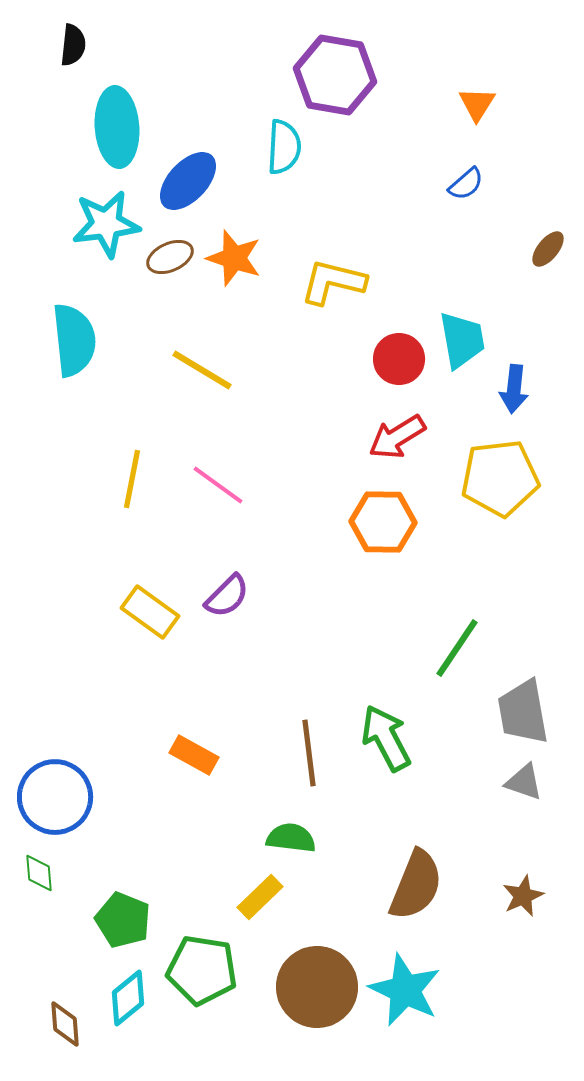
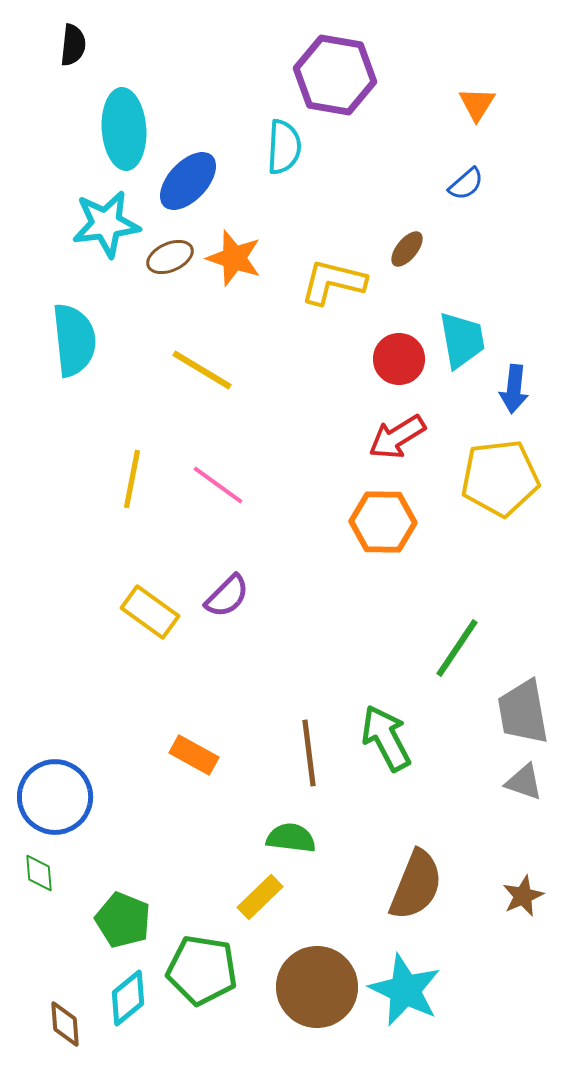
cyan ellipse at (117, 127): moved 7 px right, 2 px down
brown ellipse at (548, 249): moved 141 px left
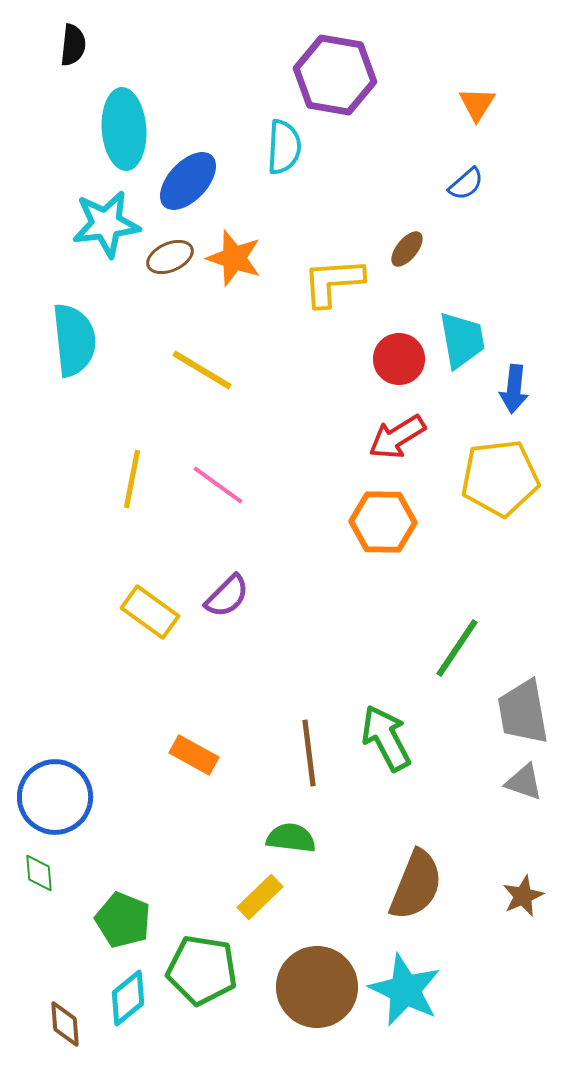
yellow L-shape at (333, 282): rotated 18 degrees counterclockwise
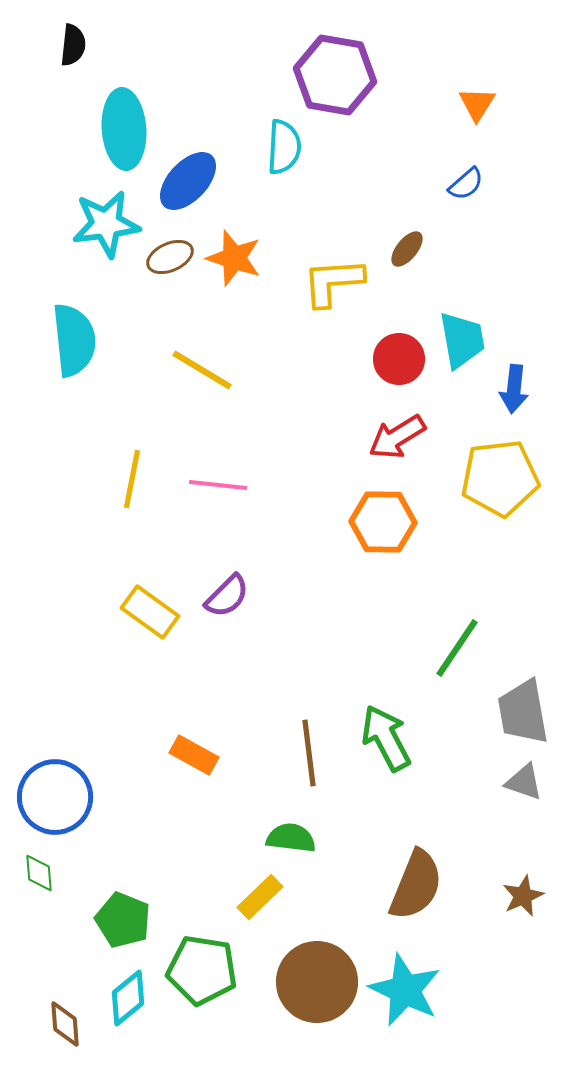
pink line at (218, 485): rotated 30 degrees counterclockwise
brown circle at (317, 987): moved 5 px up
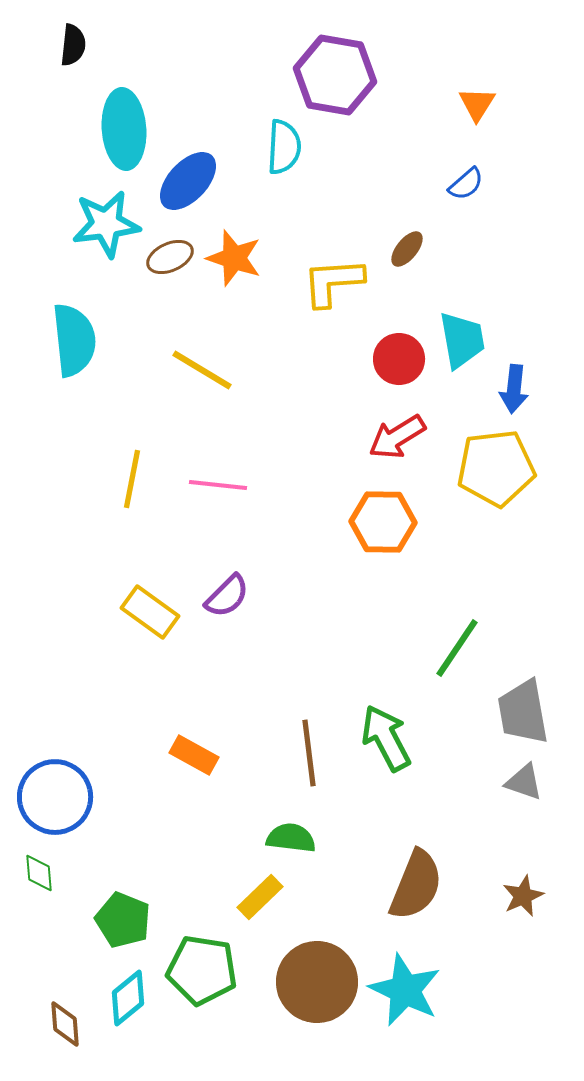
yellow pentagon at (500, 478): moved 4 px left, 10 px up
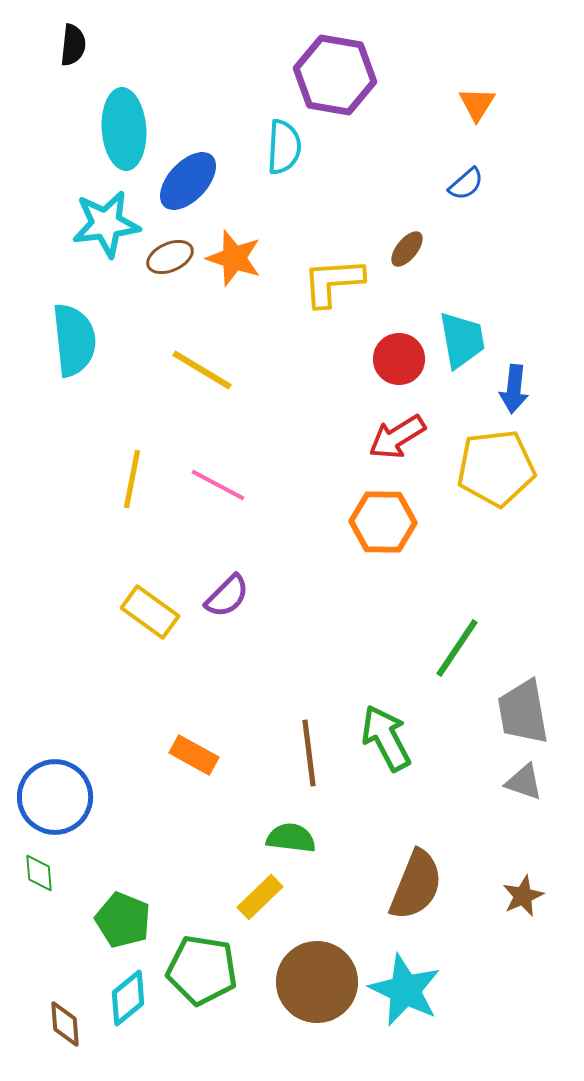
pink line at (218, 485): rotated 22 degrees clockwise
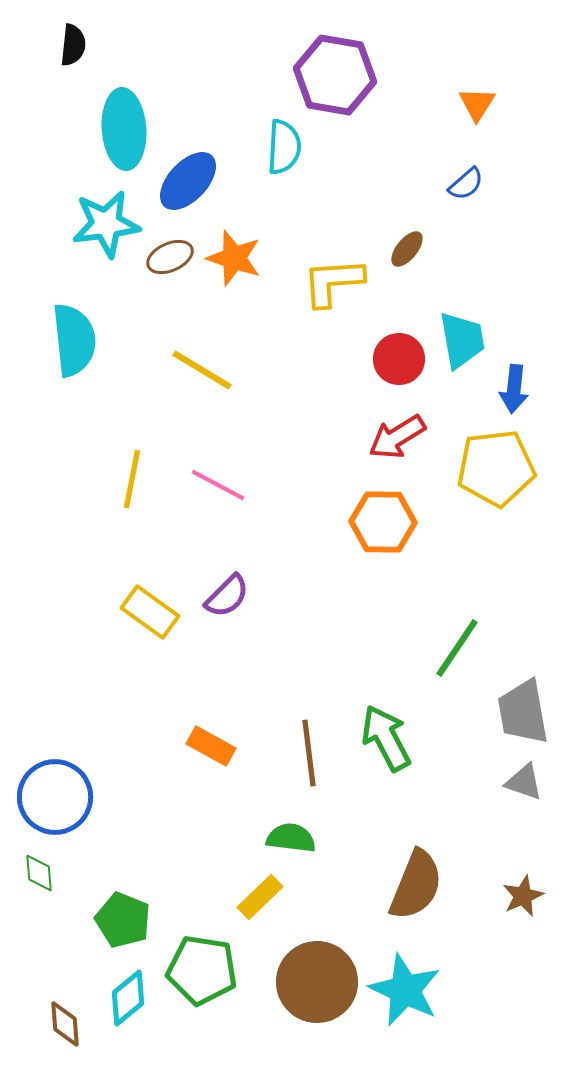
orange rectangle at (194, 755): moved 17 px right, 9 px up
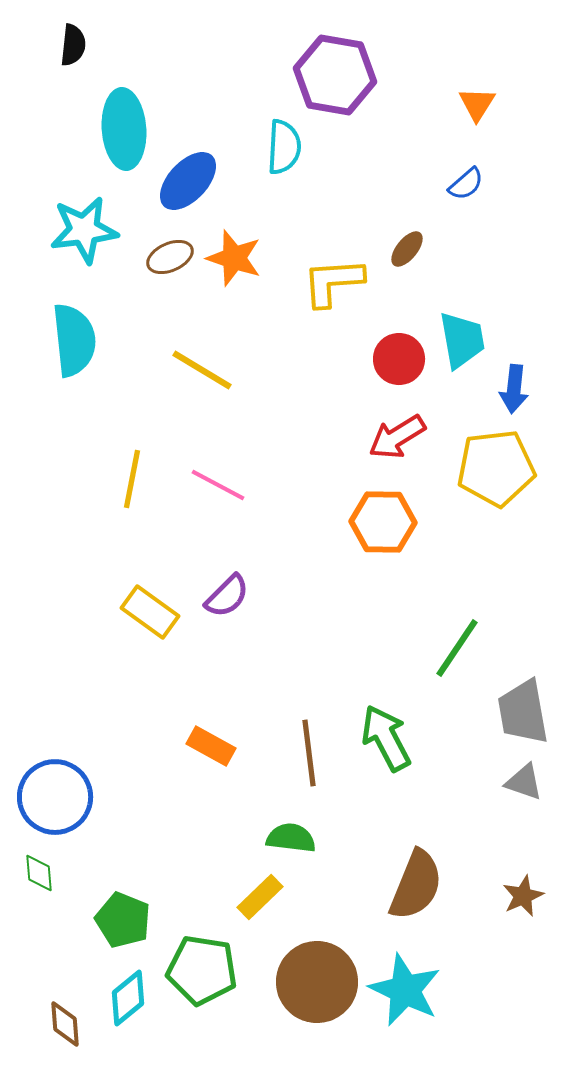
cyan star at (106, 224): moved 22 px left, 6 px down
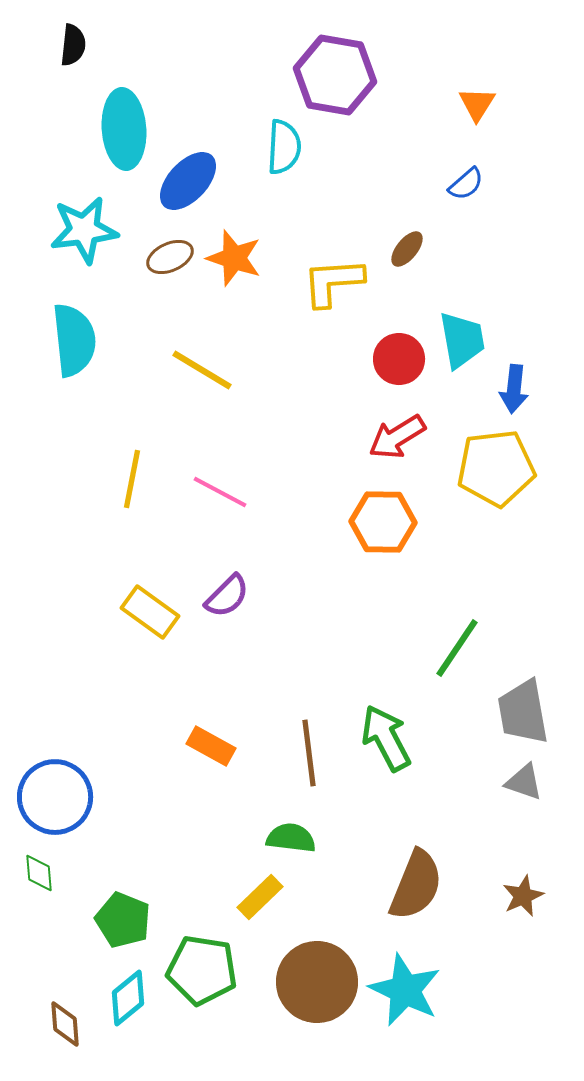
pink line at (218, 485): moved 2 px right, 7 px down
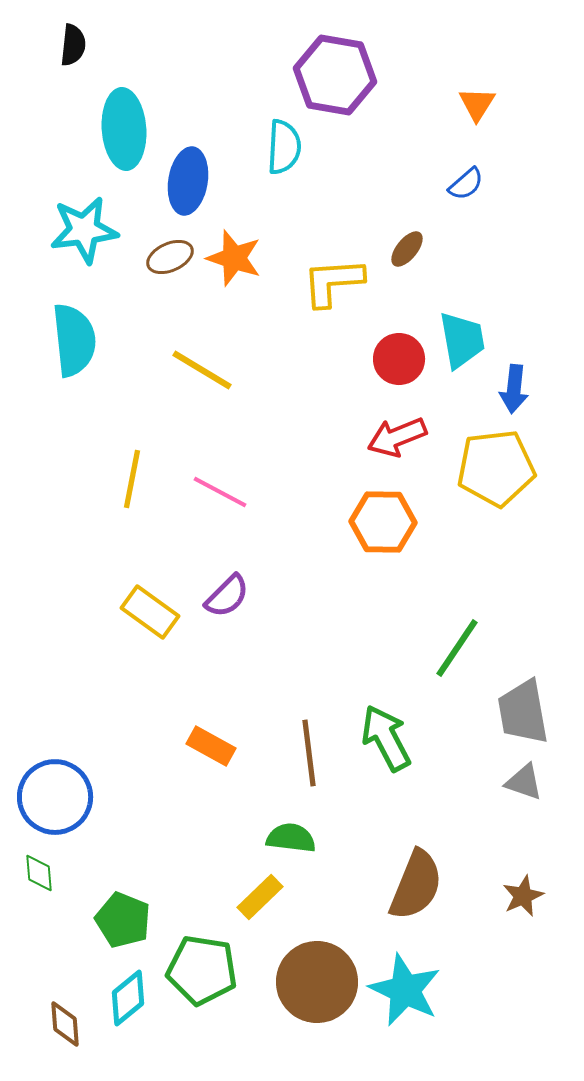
blue ellipse at (188, 181): rotated 34 degrees counterclockwise
red arrow at (397, 437): rotated 10 degrees clockwise
